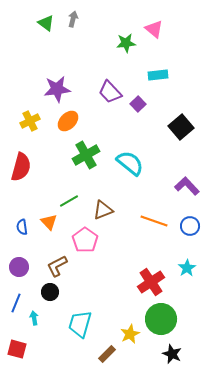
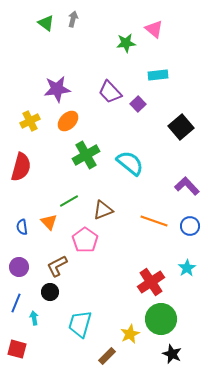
brown rectangle: moved 2 px down
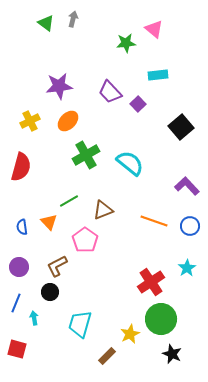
purple star: moved 2 px right, 3 px up
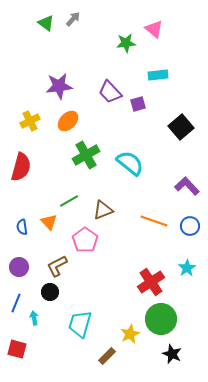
gray arrow: rotated 28 degrees clockwise
purple square: rotated 28 degrees clockwise
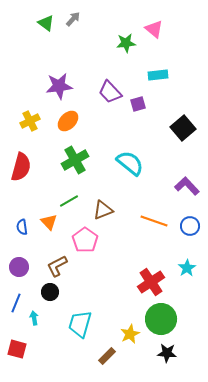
black square: moved 2 px right, 1 px down
green cross: moved 11 px left, 5 px down
black star: moved 5 px left, 1 px up; rotated 18 degrees counterclockwise
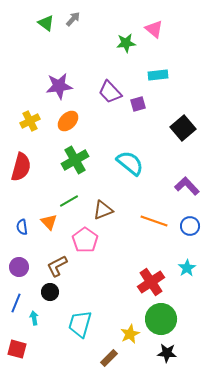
brown rectangle: moved 2 px right, 2 px down
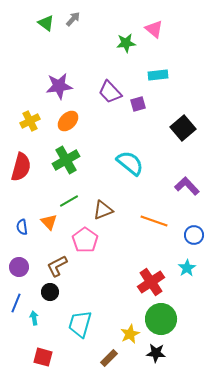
green cross: moved 9 px left
blue circle: moved 4 px right, 9 px down
red square: moved 26 px right, 8 px down
black star: moved 11 px left
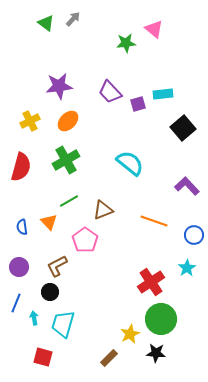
cyan rectangle: moved 5 px right, 19 px down
cyan trapezoid: moved 17 px left
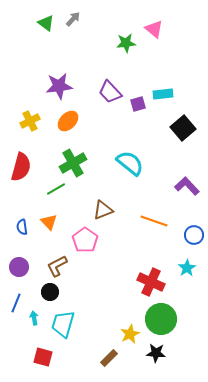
green cross: moved 7 px right, 3 px down
green line: moved 13 px left, 12 px up
red cross: rotated 32 degrees counterclockwise
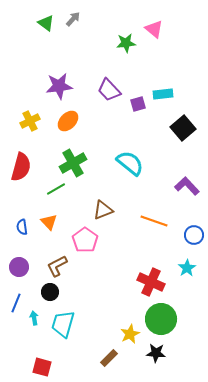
purple trapezoid: moved 1 px left, 2 px up
red square: moved 1 px left, 10 px down
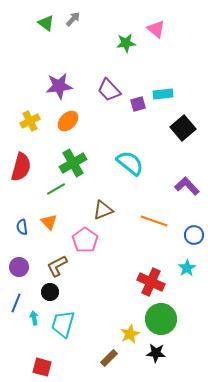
pink triangle: moved 2 px right
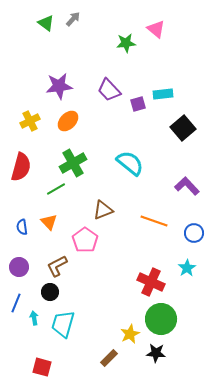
blue circle: moved 2 px up
